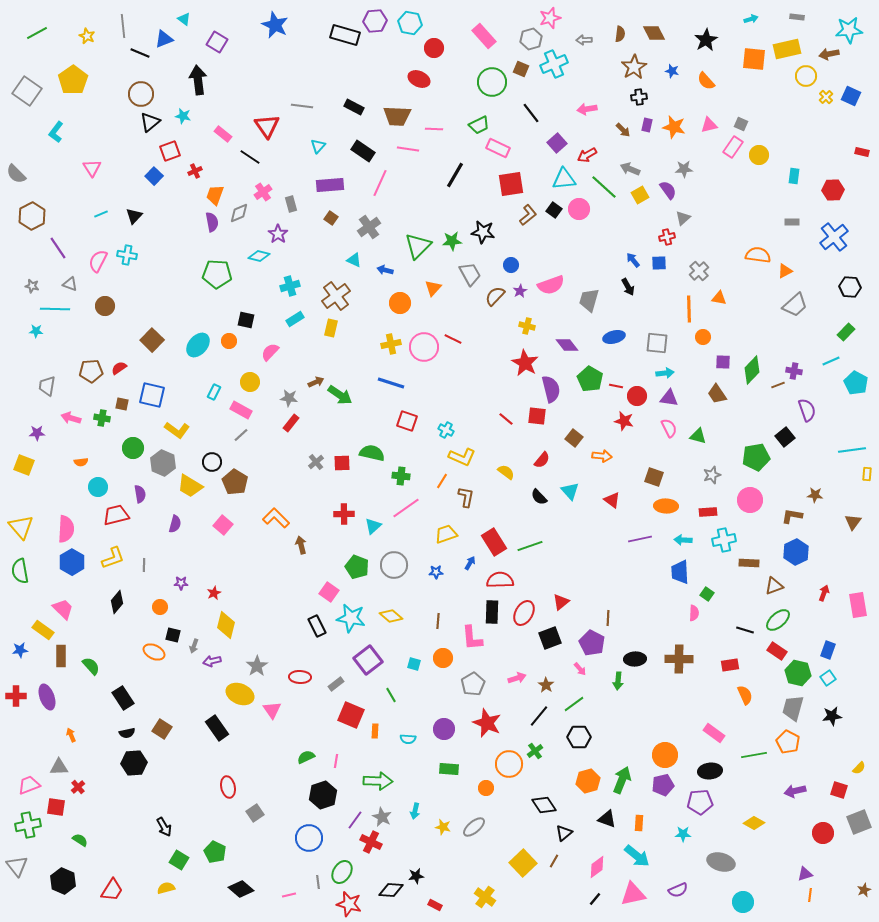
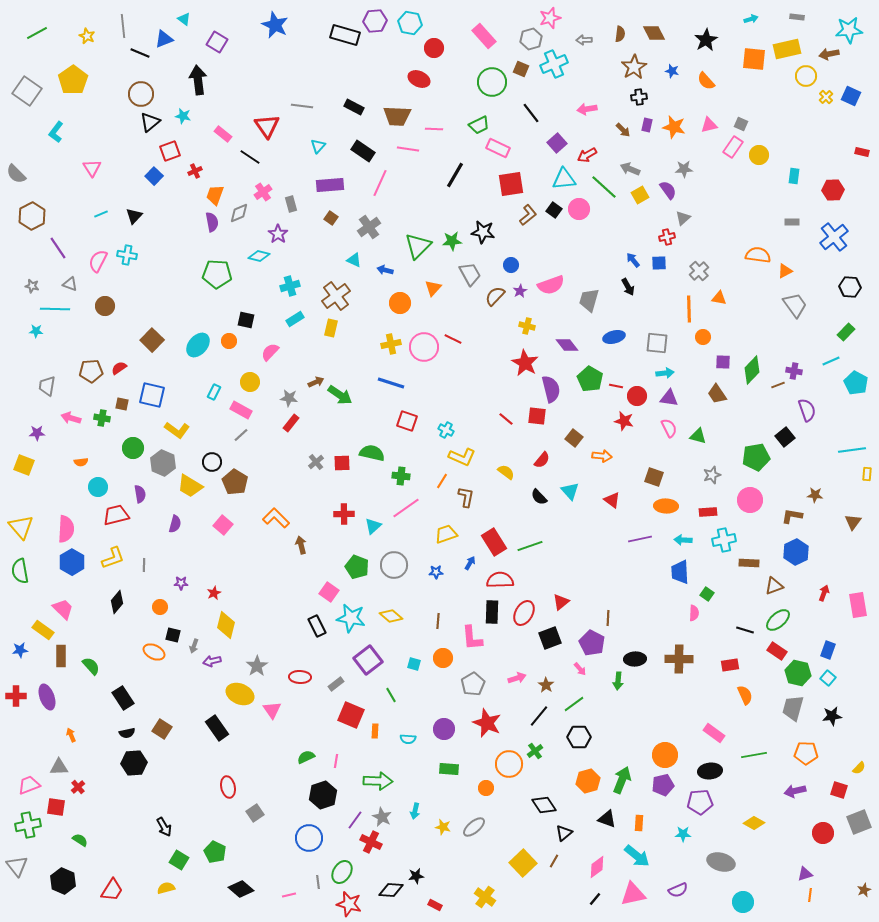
gray trapezoid at (795, 305): rotated 84 degrees counterclockwise
cyan square at (828, 678): rotated 14 degrees counterclockwise
orange pentagon at (788, 742): moved 18 px right, 11 px down; rotated 25 degrees counterclockwise
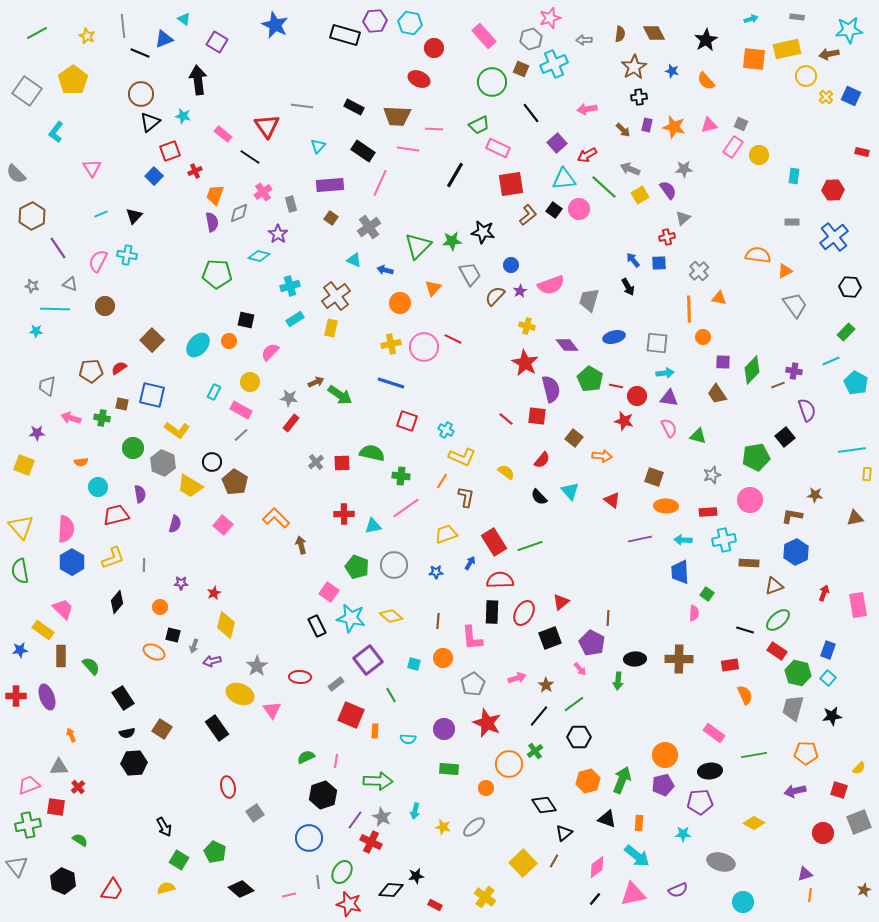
brown triangle at (853, 522): moved 2 px right, 4 px up; rotated 42 degrees clockwise
cyan triangle at (373, 526): rotated 30 degrees clockwise
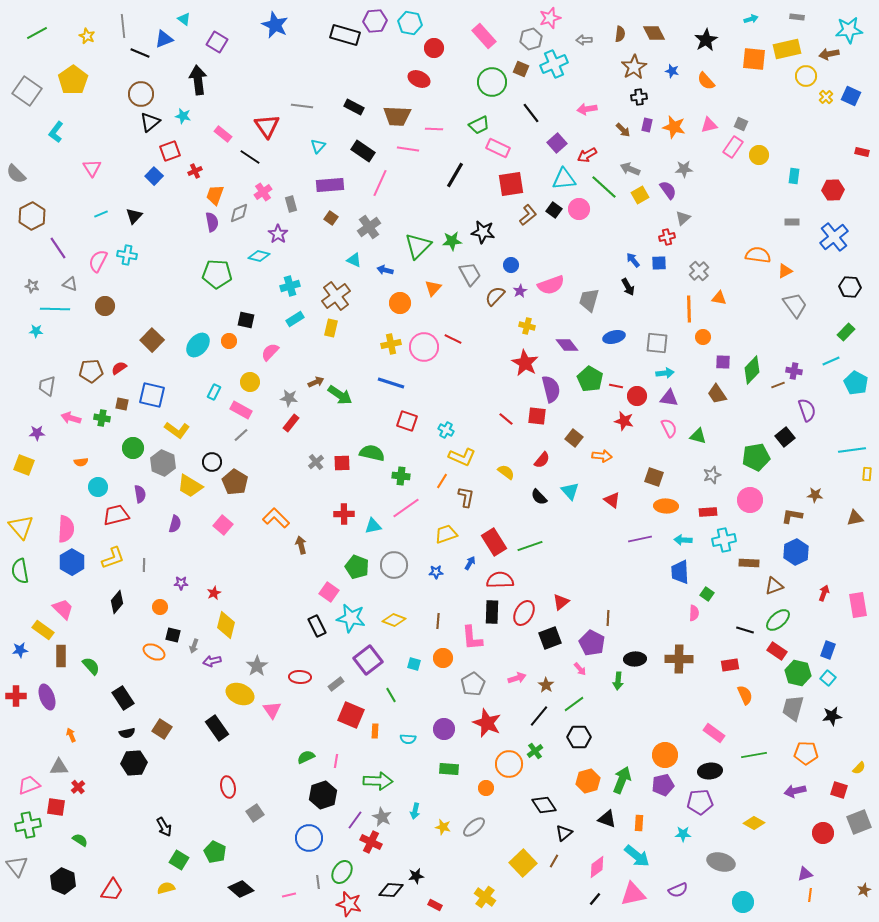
yellow diamond at (391, 616): moved 3 px right, 4 px down; rotated 20 degrees counterclockwise
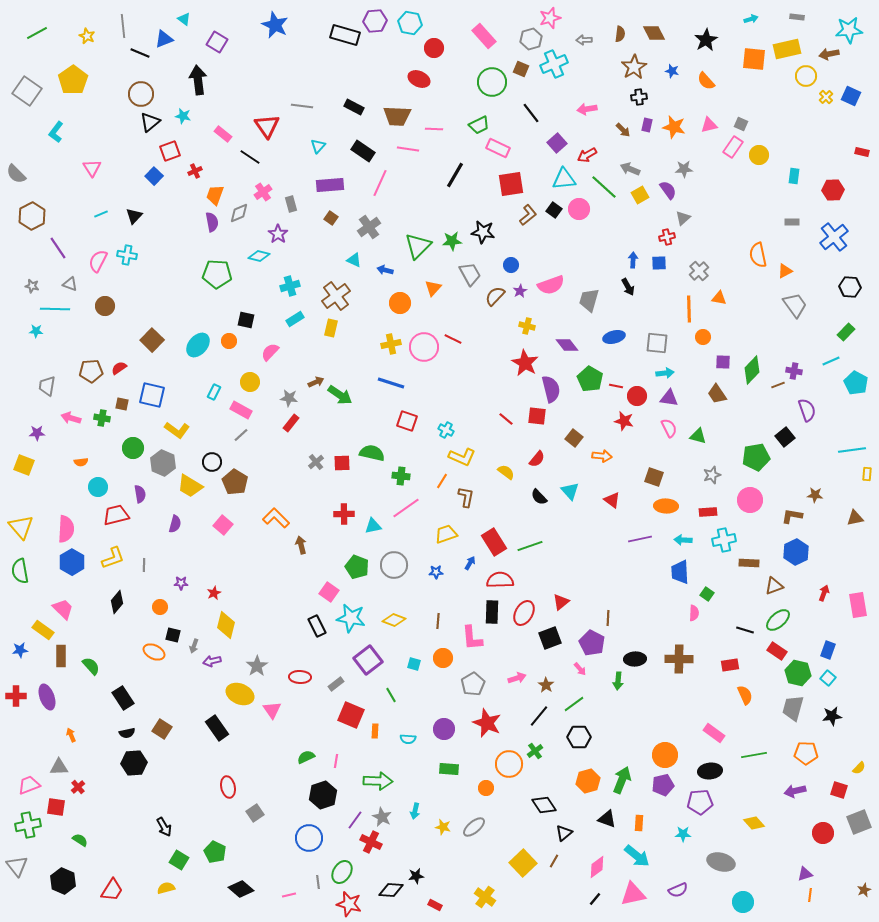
orange semicircle at (758, 255): rotated 110 degrees counterclockwise
blue arrow at (633, 260): rotated 42 degrees clockwise
red semicircle at (542, 460): moved 5 px left, 1 px up
yellow diamond at (754, 823): rotated 20 degrees clockwise
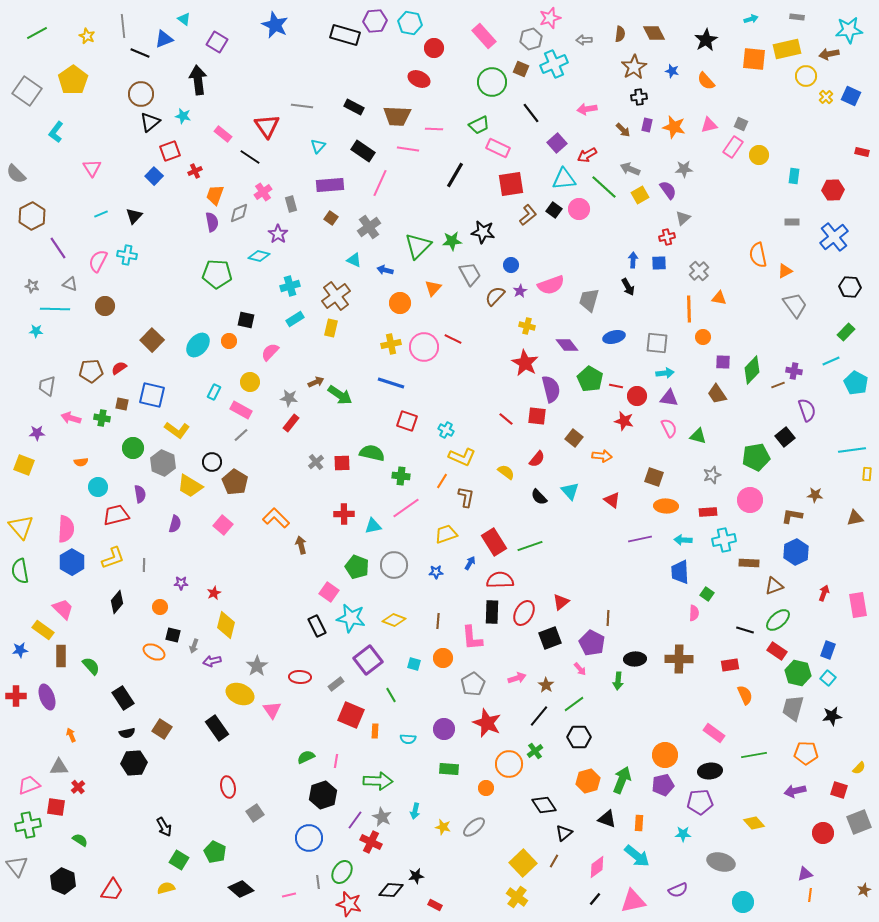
pink triangle at (633, 894): moved 7 px down
yellow cross at (485, 897): moved 32 px right
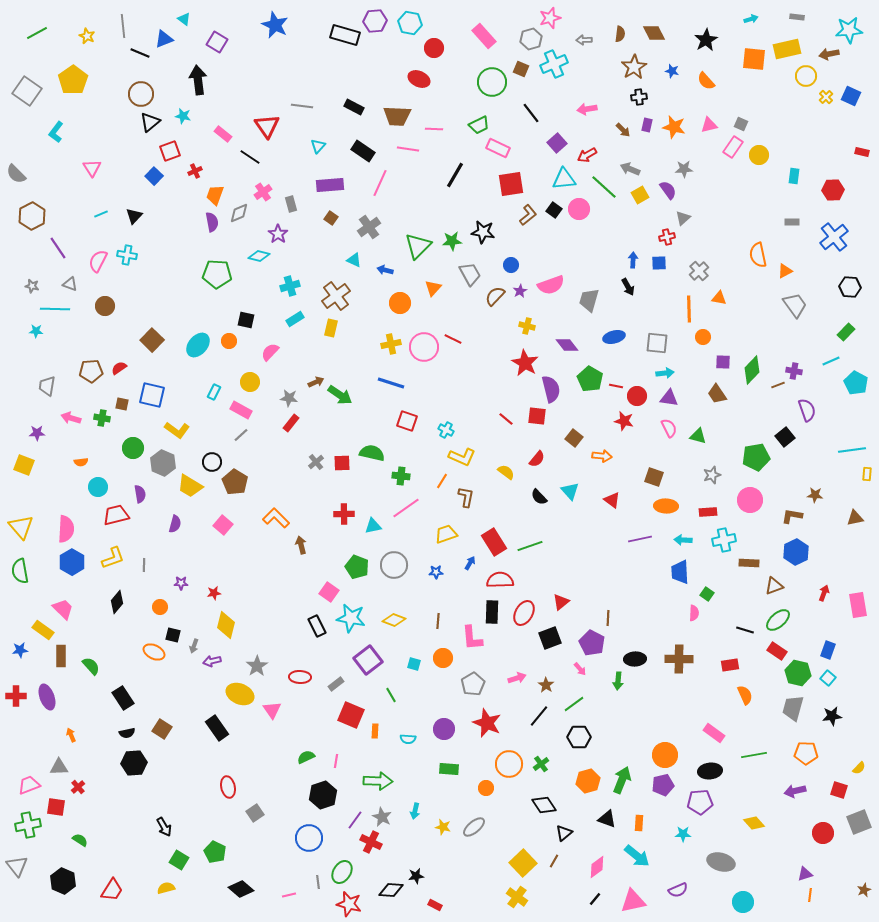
red star at (214, 593): rotated 16 degrees clockwise
green cross at (535, 751): moved 6 px right, 13 px down
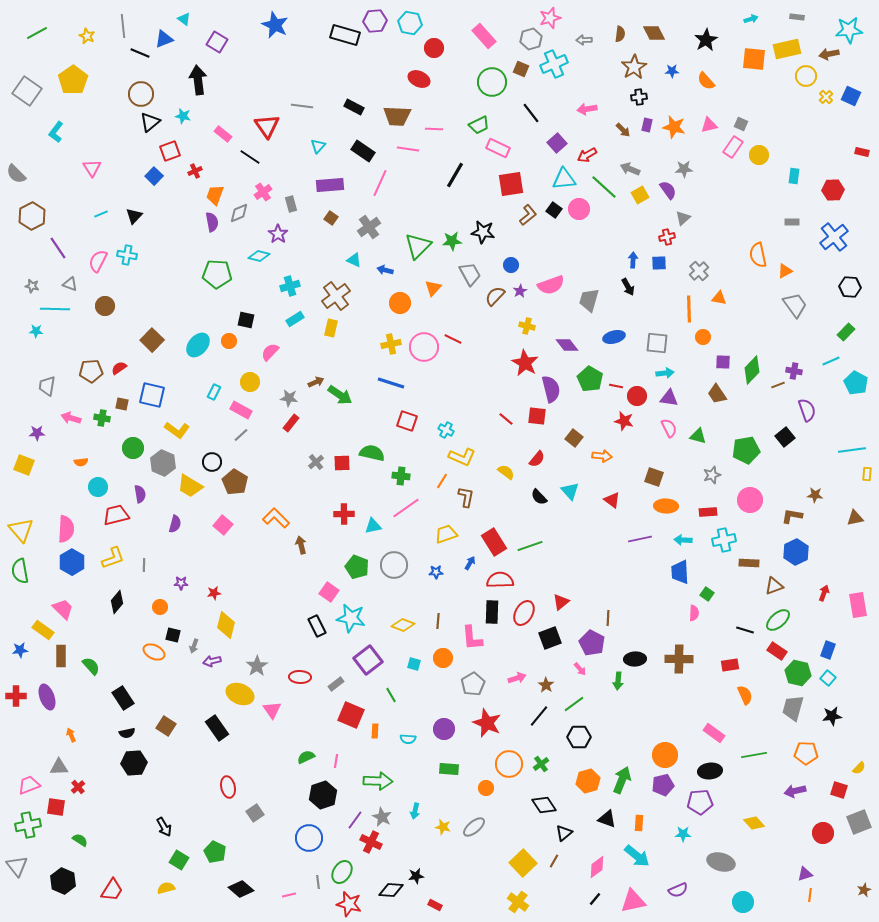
blue star at (672, 71): rotated 16 degrees counterclockwise
green pentagon at (756, 457): moved 10 px left, 7 px up
yellow triangle at (21, 527): moved 3 px down
yellow diamond at (394, 620): moved 9 px right, 5 px down
brown square at (162, 729): moved 4 px right, 3 px up
yellow cross at (517, 897): moved 1 px right, 5 px down
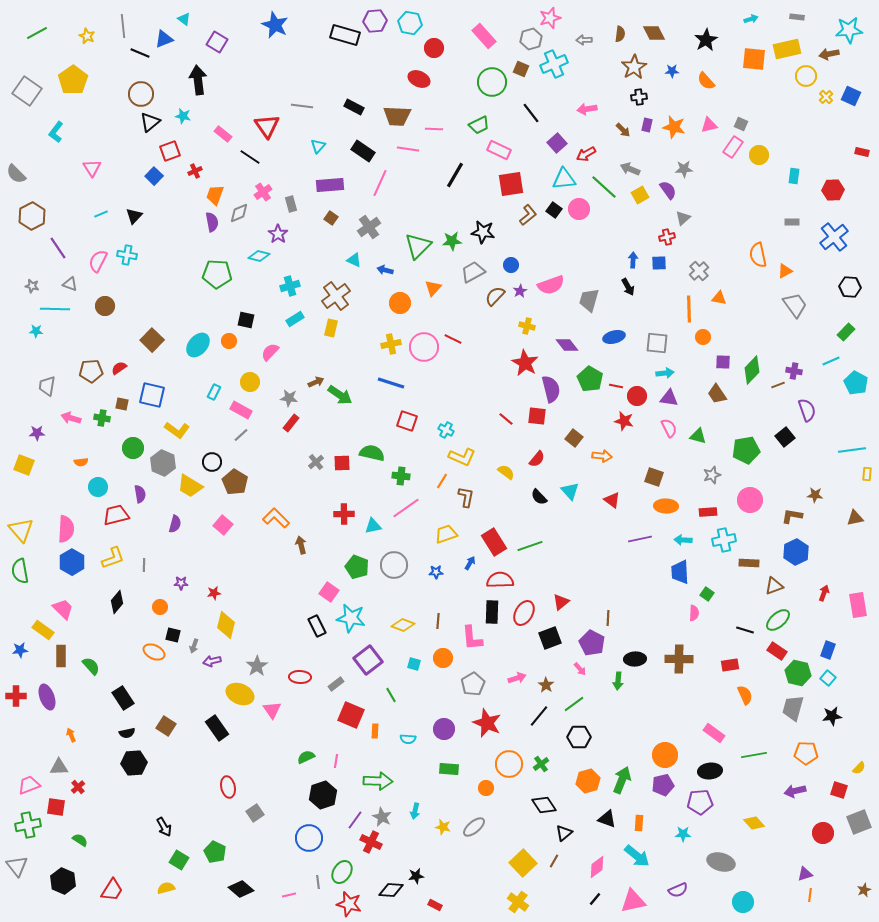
pink rectangle at (498, 148): moved 1 px right, 2 px down
red arrow at (587, 155): moved 1 px left, 1 px up
gray trapezoid at (470, 274): moved 3 px right, 2 px up; rotated 90 degrees counterclockwise
